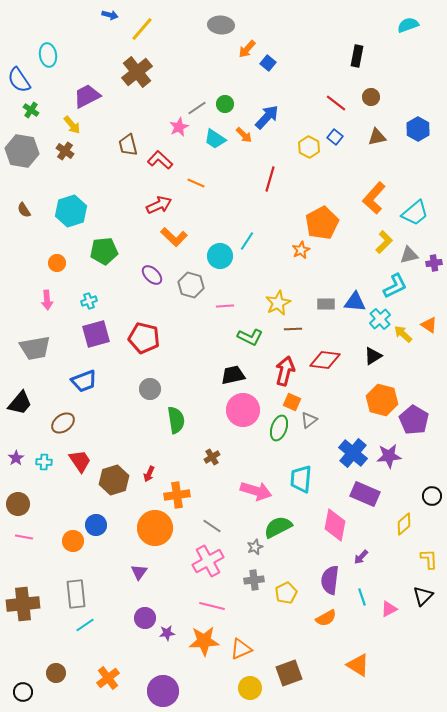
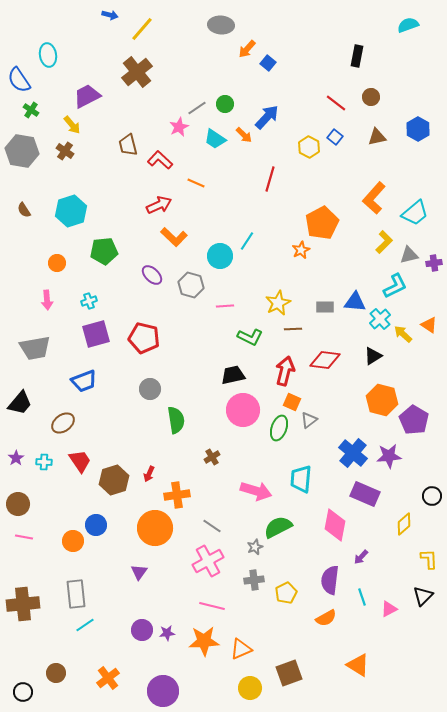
gray rectangle at (326, 304): moved 1 px left, 3 px down
purple circle at (145, 618): moved 3 px left, 12 px down
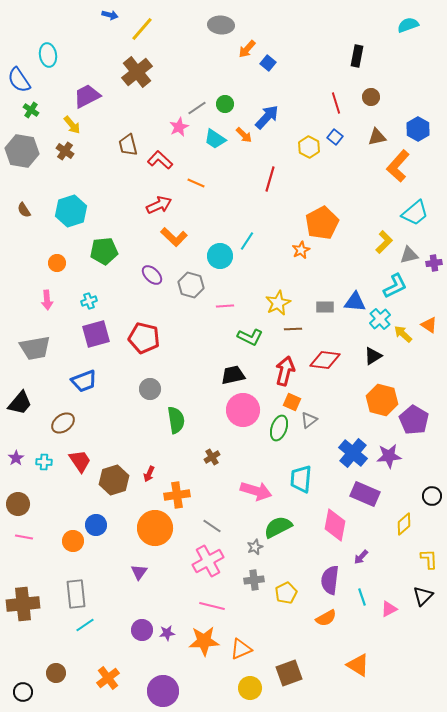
red line at (336, 103): rotated 35 degrees clockwise
orange L-shape at (374, 198): moved 24 px right, 32 px up
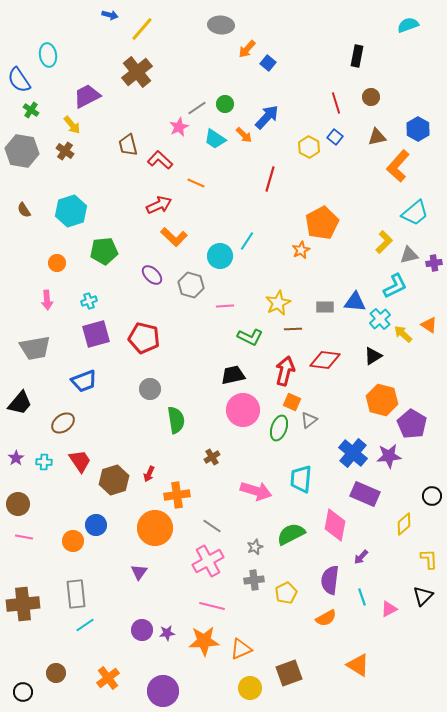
purple pentagon at (414, 420): moved 2 px left, 4 px down
green semicircle at (278, 527): moved 13 px right, 7 px down
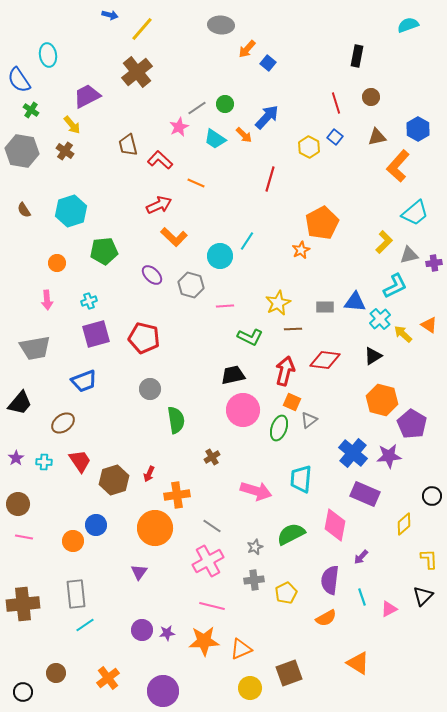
orange triangle at (358, 665): moved 2 px up
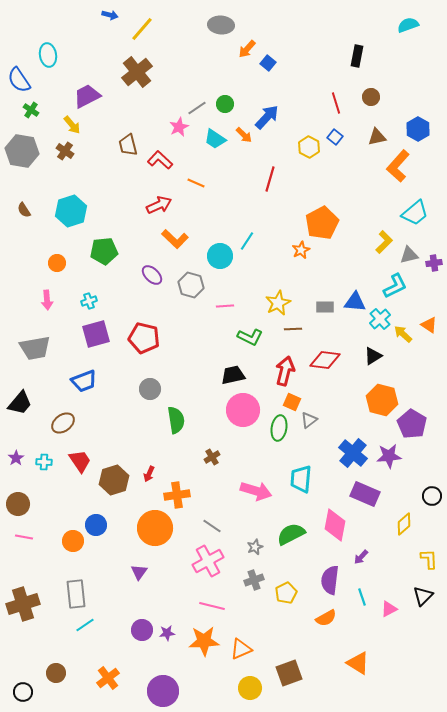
orange L-shape at (174, 237): moved 1 px right, 2 px down
green ellipse at (279, 428): rotated 10 degrees counterclockwise
gray cross at (254, 580): rotated 12 degrees counterclockwise
brown cross at (23, 604): rotated 12 degrees counterclockwise
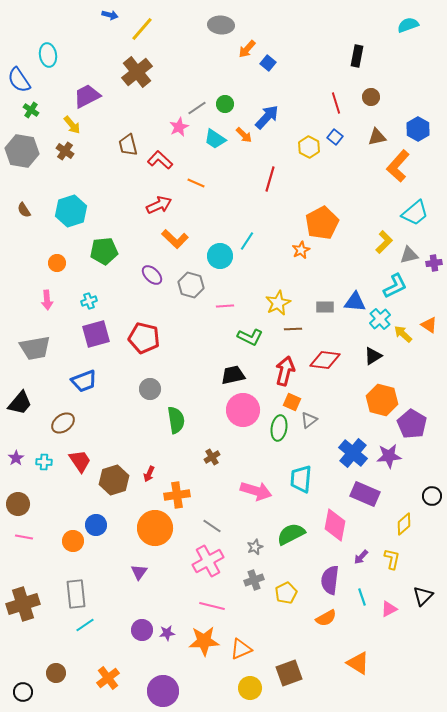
yellow L-shape at (429, 559): moved 37 px left; rotated 15 degrees clockwise
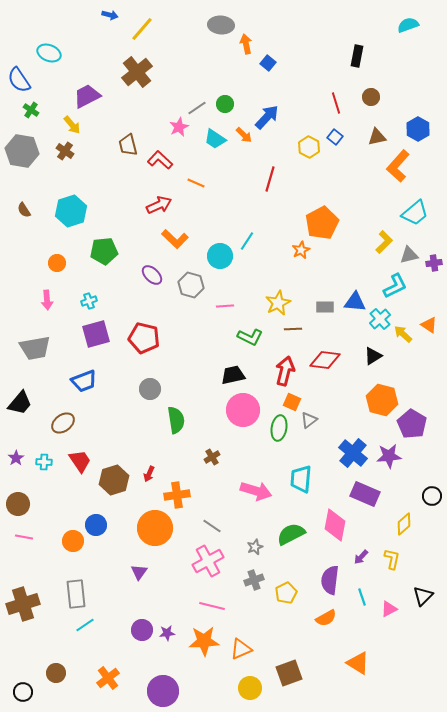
orange arrow at (247, 49): moved 1 px left, 5 px up; rotated 126 degrees clockwise
cyan ellipse at (48, 55): moved 1 px right, 2 px up; rotated 60 degrees counterclockwise
